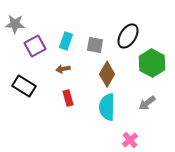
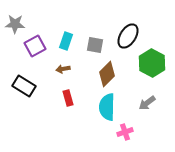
brown diamond: rotated 15 degrees clockwise
pink cross: moved 5 px left, 8 px up; rotated 21 degrees clockwise
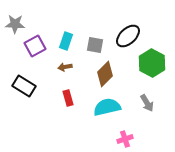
black ellipse: rotated 15 degrees clockwise
brown arrow: moved 2 px right, 2 px up
brown diamond: moved 2 px left
gray arrow: rotated 84 degrees counterclockwise
cyan semicircle: rotated 76 degrees clockwise
pink cross: moved 7 px down
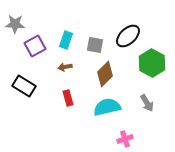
cyan rectangle: moved 1 px up
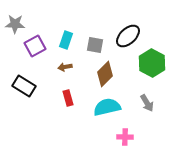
pink cross: moved 2 px up; rotated 21 degrees clockwise
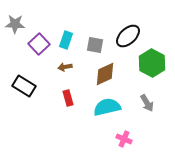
purple square: moved 4 px right, 2 px up; rotated 15 degrees counterclockwise
brown diamond: rotated 20 degrees clockwise
pink cross: moved 1 px left, 2 px down; rotated 21 degrees clockwise
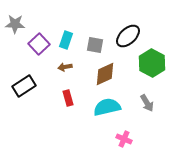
black rectangle: rotated 65 degrees counterclockwise
